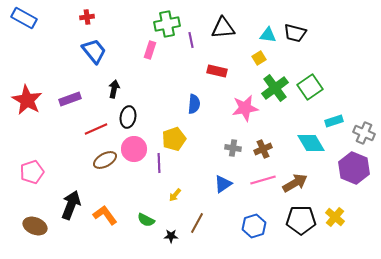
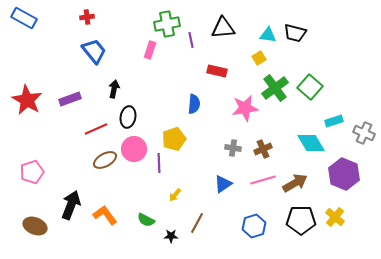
green square at (310, 87): rotated 15 degrees counterclockwise
purple hexagon at (354, 168): moved 10 px left, 6 px down
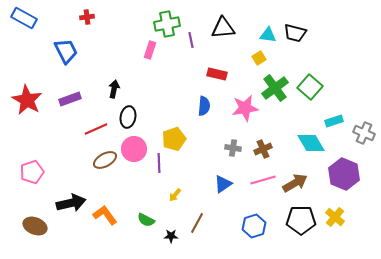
blue trapezoid at (94, 51): moved 28 px left; rotated 12 degrees clockwise
red rectangle at (217, 71): moved 3 px down
blue semicircle at (194, 104): moved 10 px right, 2 px down
black arrow at (71, 205): moved 2 px up; rotated 56 degrees clockwise
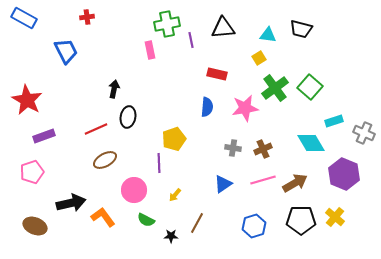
black trapezoid at (295, 33): moved 6 px right, 4 px up
pink rectangle at (150, 50): rotated 30 degrees counterclockwise
purple rectangle at (70, 99): moved 26 px left, 37 px down
blue semicircle at (204, 106): moved 3 px right, 1 px down
pink circle at (134, 149): moved 41 px down
orange L-shape at (105, 215): moved 2 px left, 2 px down
